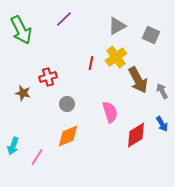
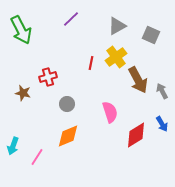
purple line: moved 7 px right
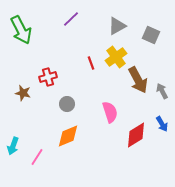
red line: rotated 32 degrees counterclockwise
